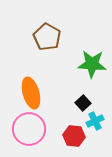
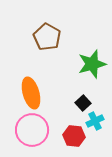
green star: rotated 20 degrees counterclockwise
pink circle: moved 3 px right, 1 px down
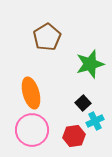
brown pentagon: rotated 12 degrees clockwise
green star: moved 2 px left
red hexagon: rotated 15 degrees counterclockwise
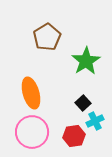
green star: moved 4 px left, 3 px up; rotated 16 degrees counterclockwise
pink circle: moved 2 px down
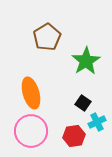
black square: rotated 14 degrees counterclockwise
cyan cross: moved 2 px right, 1 px down
pink circle: moved 1 px left, 1 px up
